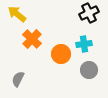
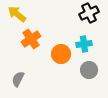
orange cross: moved 1 px left; rotated 12 degrees clockwise
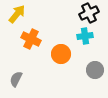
yellow arrow: rotated 90 degrees clockwise
orange cross: rotated 30 degrees counterclockwise
cyan cross: moved 1 px right, 8 px up
gray circle: moved 6 px right
gray semicircle: moved 2 px left
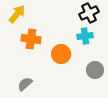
orange cross: rotated 18 degrees counterclockwise
gray semicircle: moved 9 px right, 5 px down; rotated 21 degrees clockwise
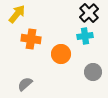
black cross: rotated 18 degrees counterclockwise
gray circle: moved 2 px left, 2 px down
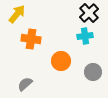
orange circle: moved 7 px down
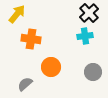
orange circle: moved 10 px left, 6 px down
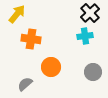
black cross: moved 1 px right
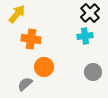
orange circle: moved 7 px left
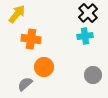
black cross: moved 2 px left
gray circle: moved 3 px down
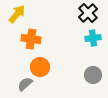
cyan cross: moved 8 px right, 2 px down
orange circle: moved 4 px left
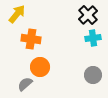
black cross: moved 2 px down
